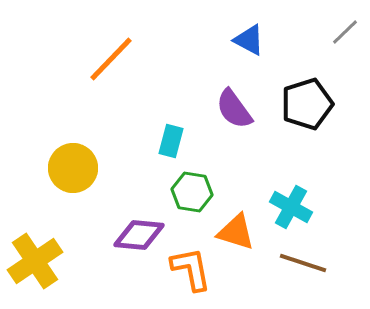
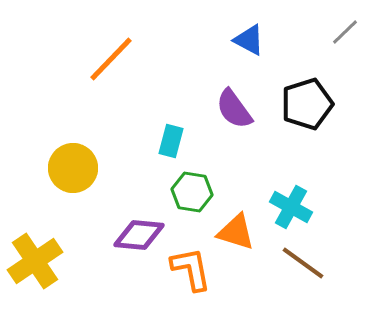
brown line: rotated 18 degrees clockwise
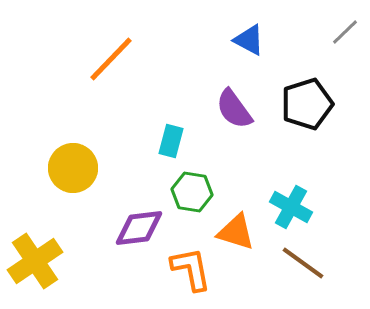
purple diamond: moved 7 px up; rotated 12 degrees counterclockwise
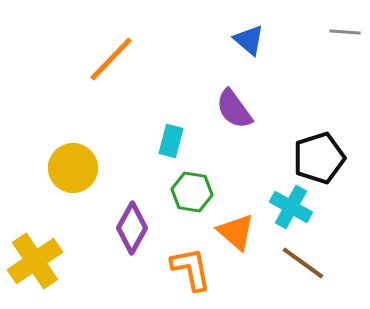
gray line: rotated 48 degrees clockwise
blue triangle: rotated 12 degrees clockwise
black pentagon: moved 12 px right, 54 px down
purple diamond: moved 7 px left; rotated 54 degrees counterclockwise
orange triangle: rotated 24 degrees clockwise
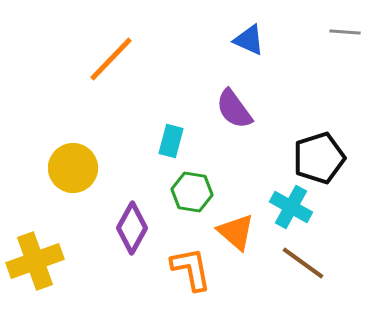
blue triangle: rotated 16 degrees counterclockwise
yellow cross: rotated 14 degrees clockwise
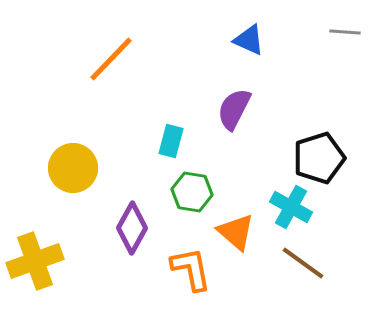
purple semicircle: rotated 63 degrees clockwise
